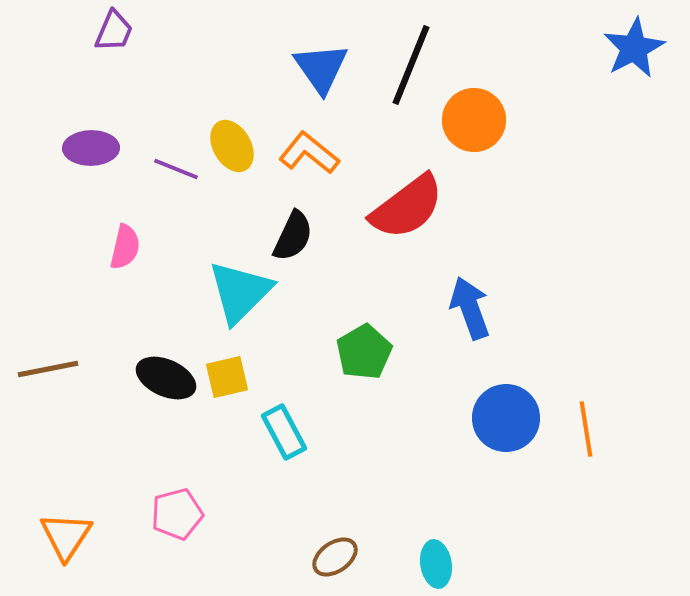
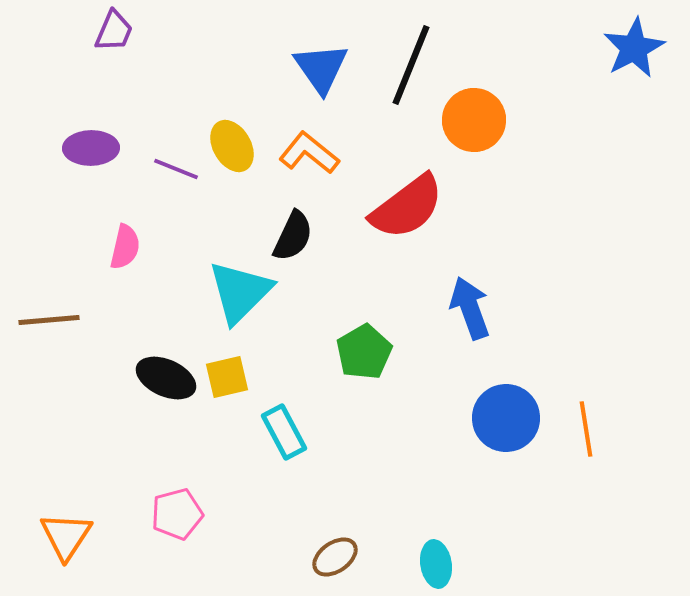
brown line: moved 1 px right, 49 px up; rotated 6 degrees clockwise
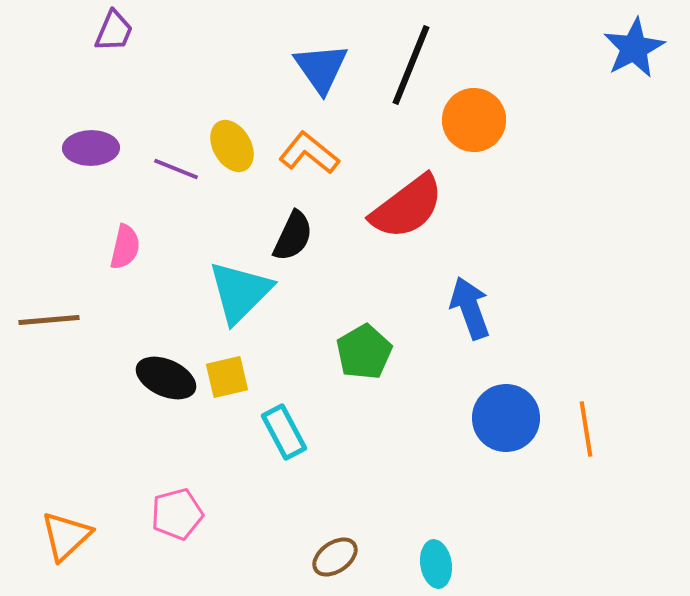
orange triangle: rotated 14 degrees clockwise
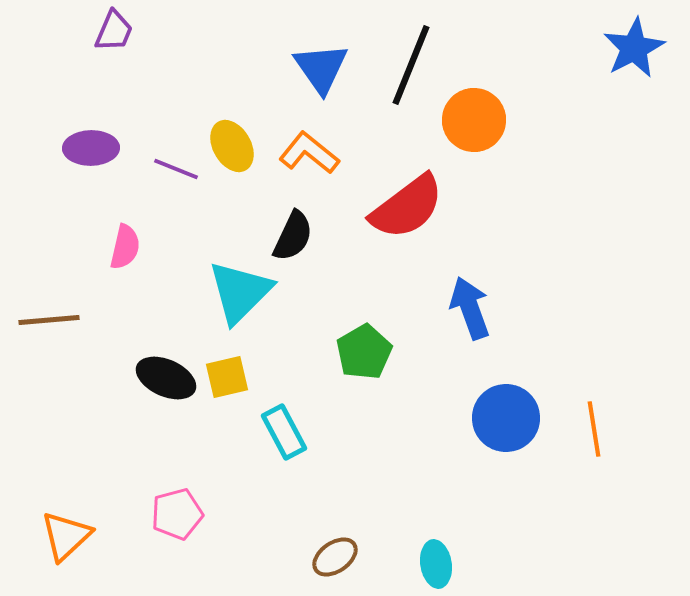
orange line: moved 8 px right
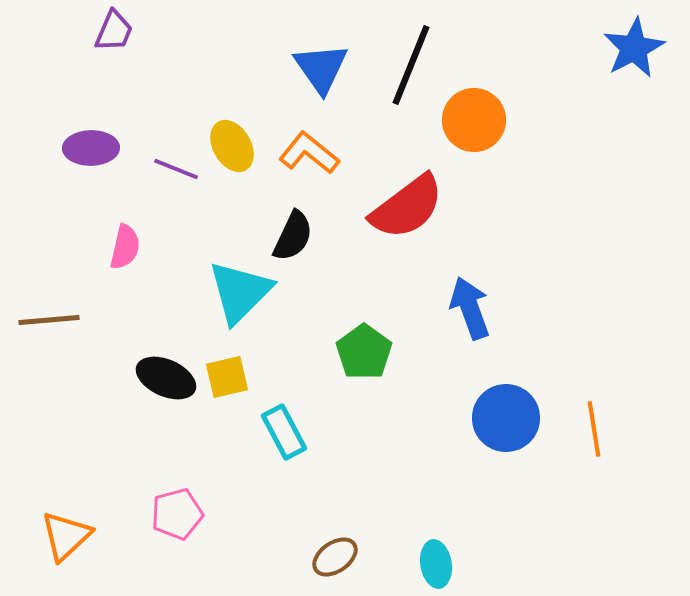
green pentagon: rotated 6 degrees counterclockwise
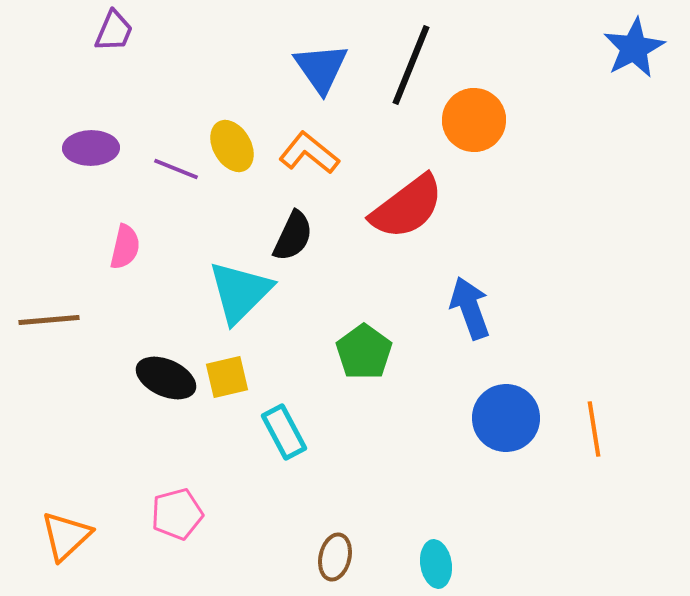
brown ellipse: rotated 42 degrees counterclockwise
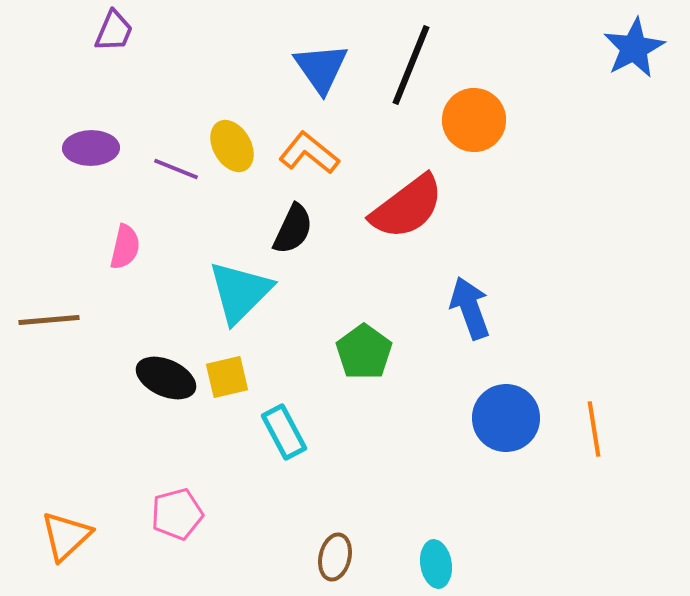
black semicircle: moved 7 px up
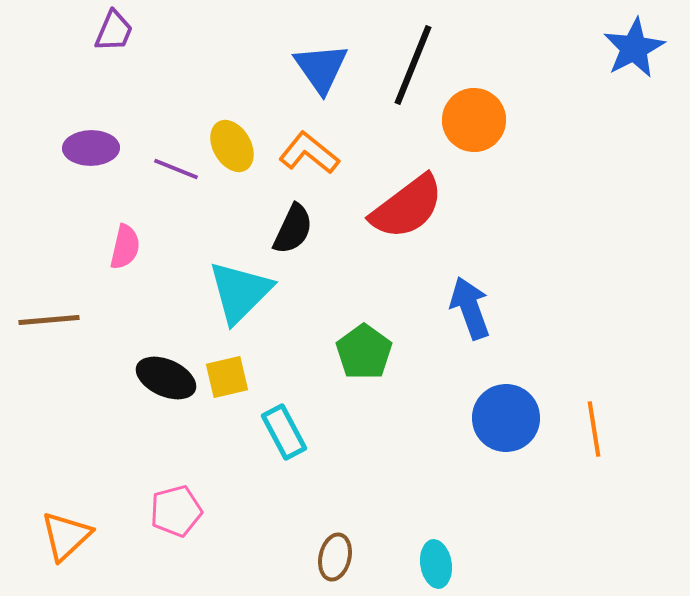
black line: moved 2 px right
pink pentagon: moved 1 px left, 3 px up
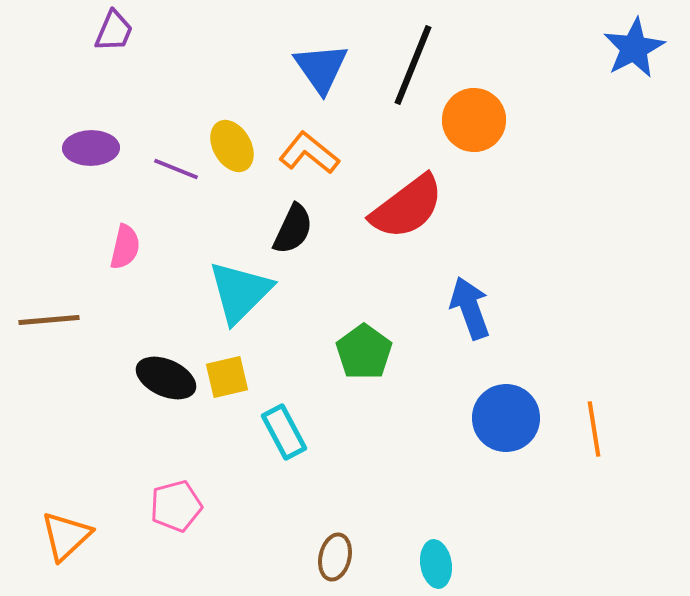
pink pentagon: moved 5 px up
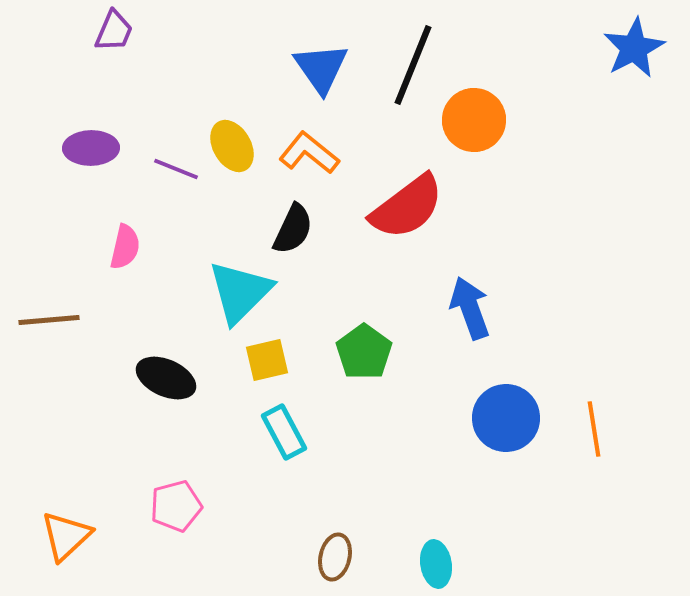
yellow square: moved 40 px right, 17 px up
